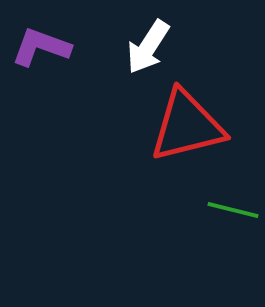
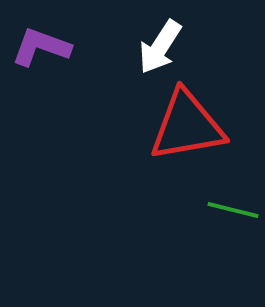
white arrow: moved 12 px right
red triangle: rotated 4 degrees clockwise
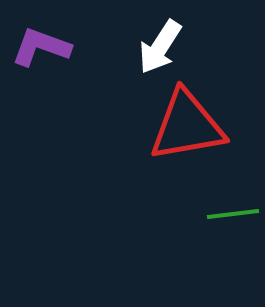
green line: moved 4 px down; rotated 21 degrees counterclockwise
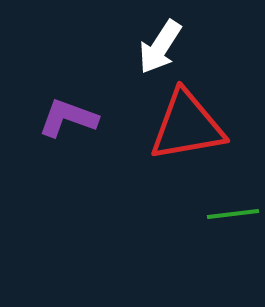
purple L-shape: moved 27 px right, 71 px down
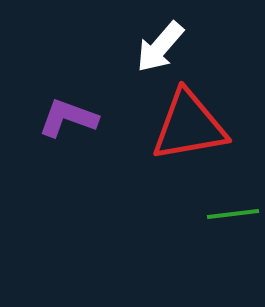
white arrow: rotated 8 degrees clockwise
red triangle: moved 2 px right
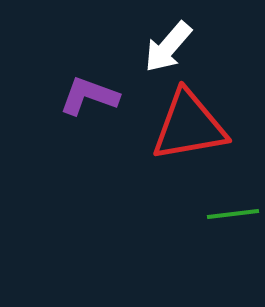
white arrow: moved 8 px right
purple L-shape: moved 21 px right, 22 px up
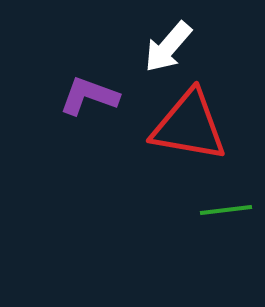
red triangle: rotated 20 degrees clockwise
green line: moved 7 px left, 4 px up
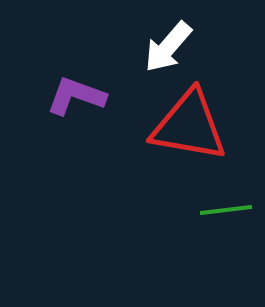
purple L-shape: moved 13 px left
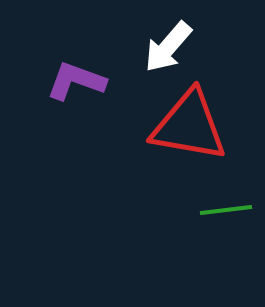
purple L-shape: moved 15 px up
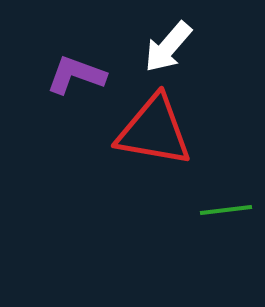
purple L-shape: moved 6 px up
red triangle: moved 35 px left, 5 px down
